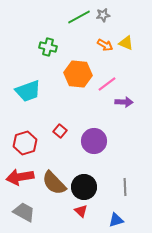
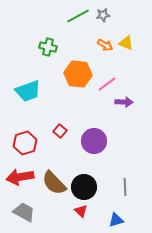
green line: moved 1 px left, 1 px up
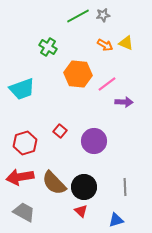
green cross: rotated 18 degrees clockwise
cyan trapezoid: moved 6 px left, 2 px up
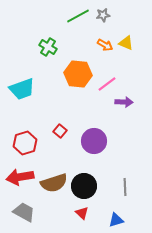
brown semicircle: rotated 64 degrees counterclockwise
black circle: moved 1 px up
red triangle: moved 1 px right, 2 px down
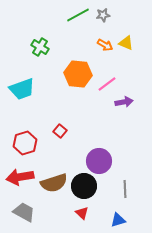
green line: moved 1 px up
green cross: moved 8 px left
purple arrow: rotated 12 degrees counterclockwise
purple circle: moved 5 px right, 20 px down
gray line: moved 2 px down
blue triangle: moved 2 px right
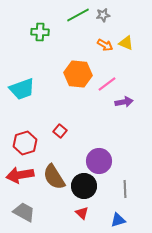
green cross: moved 15 px up; rotated 30 degrees counterclockwise
red arrow: moved 2 px up
brown semicircle: moved 6 px up; rotated 76 degrees clockwise
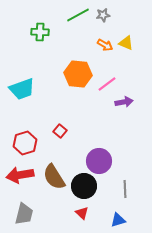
gray trapezoid: moved 2 px down; rotated 75 degrees clockwise
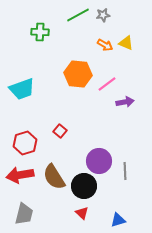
purple arrow: moved 1 px right
gray line: moved 18 px up
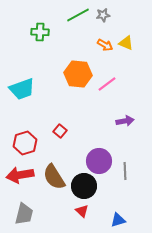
purple arrow: moved 19 px down
red triangle: moved 2 px up
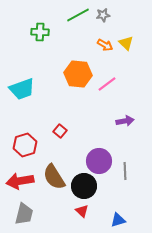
yellow triangle: rotated 21 degrees clockwise
red hexagon: moved 2 px down
red arrow: moved 6 px down
